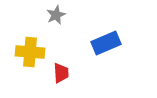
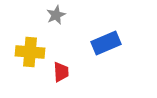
red trapezoid: moved 1 px up
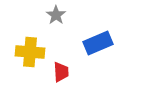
gray star: rotated 12 degrees counterclockwise
blue rectangle: moved 8 px left
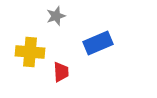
gray star: moved 1 px down; rotated 18 degrees clockwise
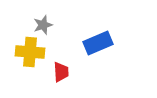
gray star: moved 13 px left, 9 px down
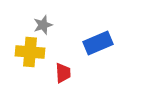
red trapezoid: moved 2 px right, 1 px down
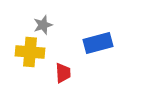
blue rectangle: rotated 8 degrees clockwise
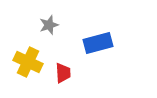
gray star: moved 6 px right
yellow cross: moved 2 px left, 10 px down; rotated 20 degrees clockwise
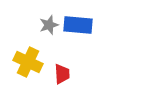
blue rectangle: moved 20 px left, 18 px up; rotated 20 degrees clockwise
red trapezoid: moved 1 px left, 1 px down
